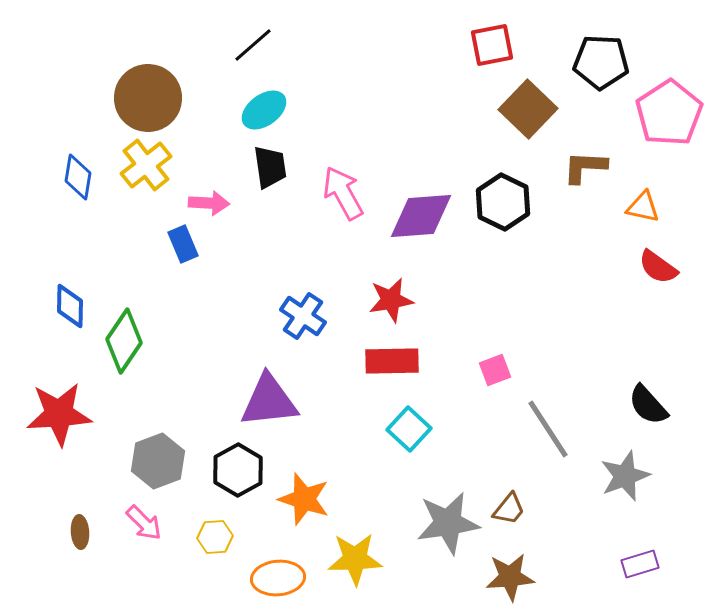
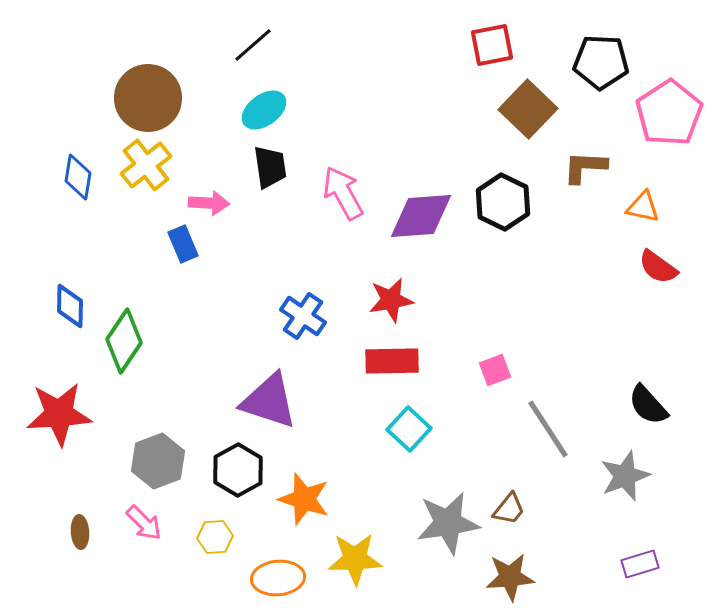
purple triangle at (269, 401): rotated 24 degrees clockwise
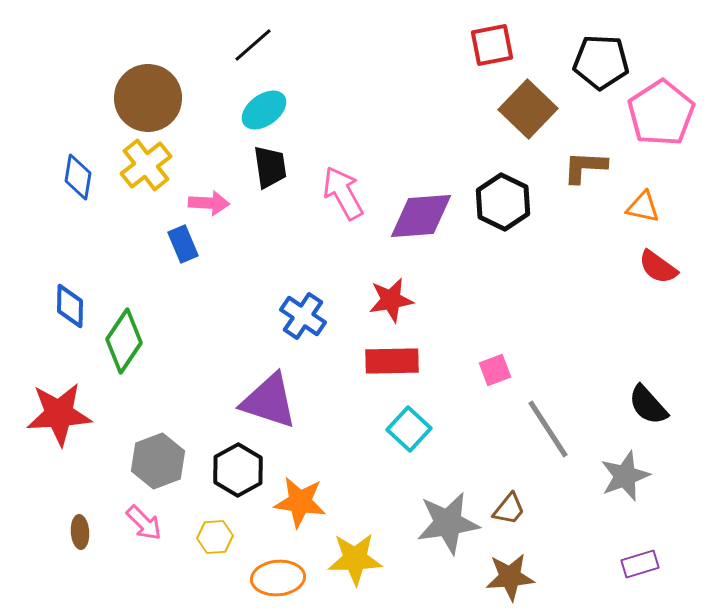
pink pentagon at (669, 113): moved 8 px left
orange star at (304, 499): moved 4 px left, 3 px down; rotated 10 degrees counterclockwise
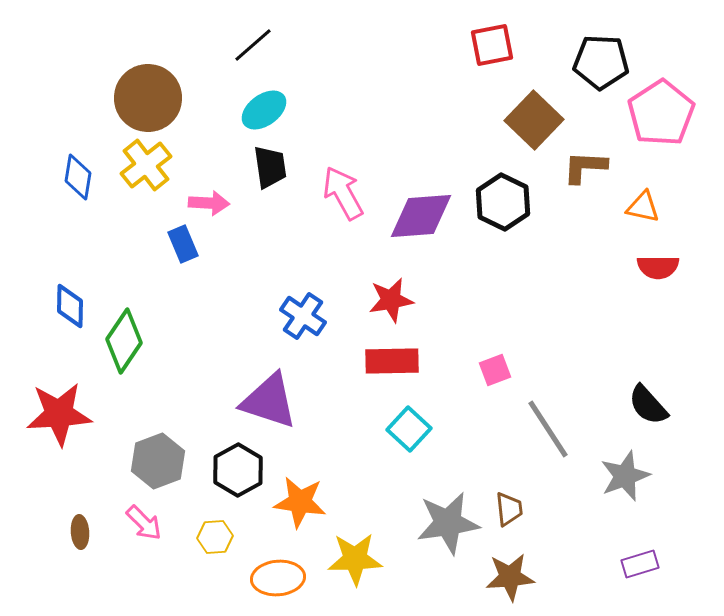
brown square at (528, 109): moved 6 px right, 11 px down
red semicircle at (658, 267): rotated 36 degrees counterclockwise
brown trapezoid at (509, 509): rotated 45 degrees counterclockwise
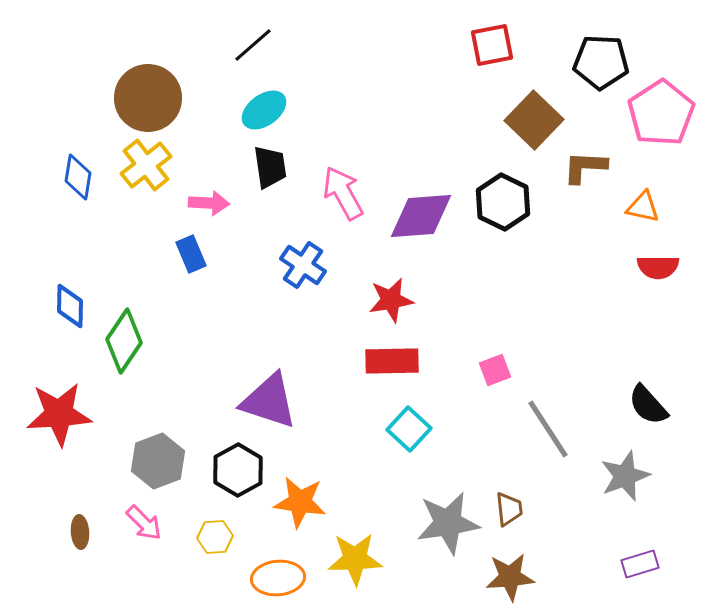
blue rectangle at (183, 244): moved 8 px right, 10 px down
blue cross at (303, 316): moved 51 px up
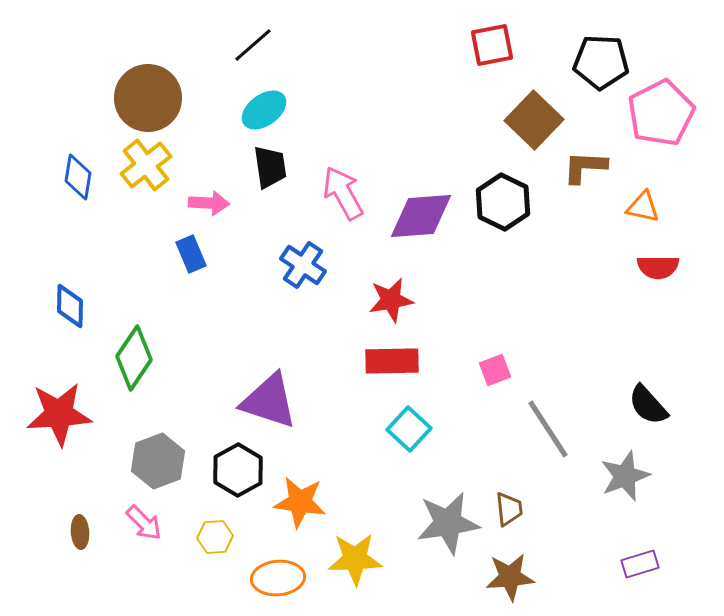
pink pentagon at (661, 113): rotated 6 degrees clockwise
green diamond at (124, 341): moved 10 px right, 17 px down
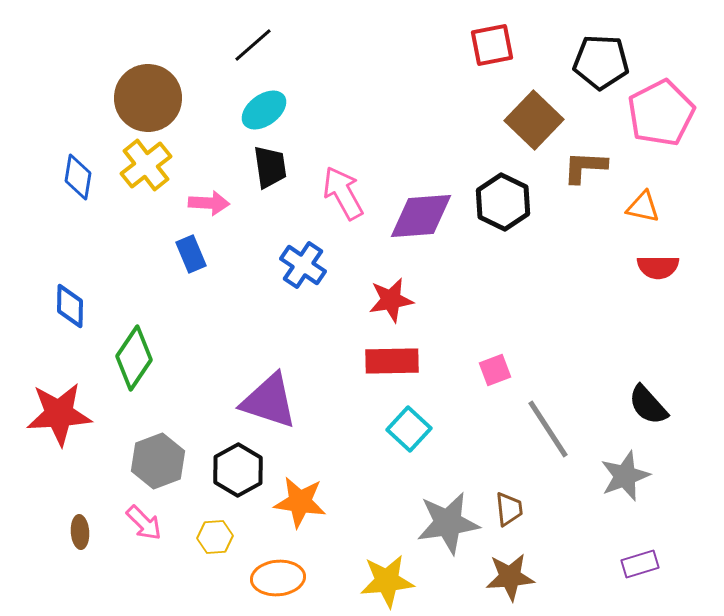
yellow star at (355, 559): moved 32 px right, 22 px down; rotated 4 degrees counterclockwise
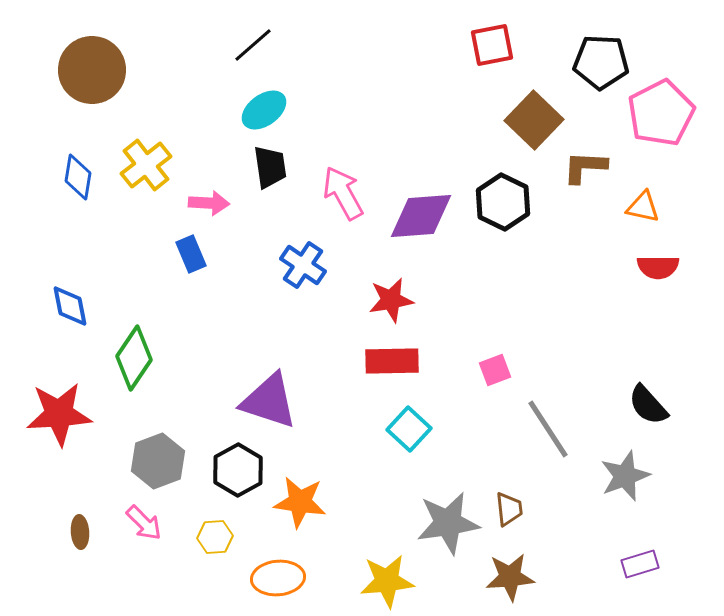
brown circle at (148, 98): moved 56 px left, 28 px up
blue diamond at (70, 306): rotated 12 degrees counterclockwise
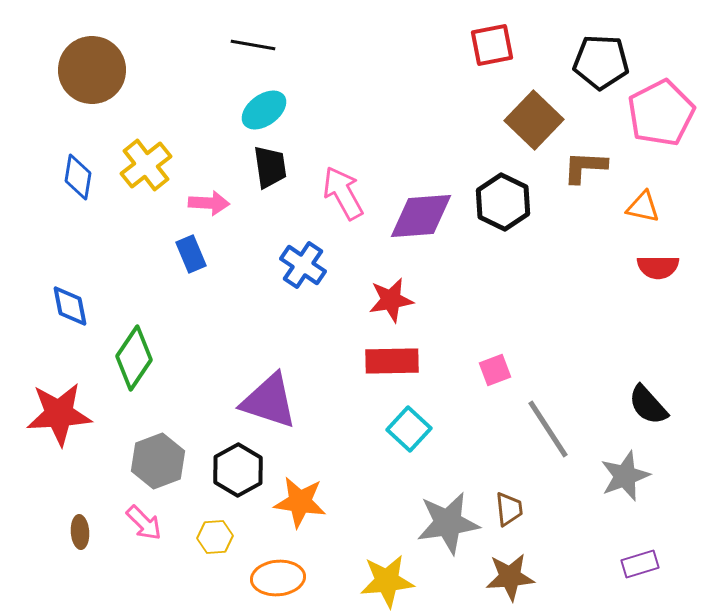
black line at (253, 45): rotated 51 degrees clockwise
